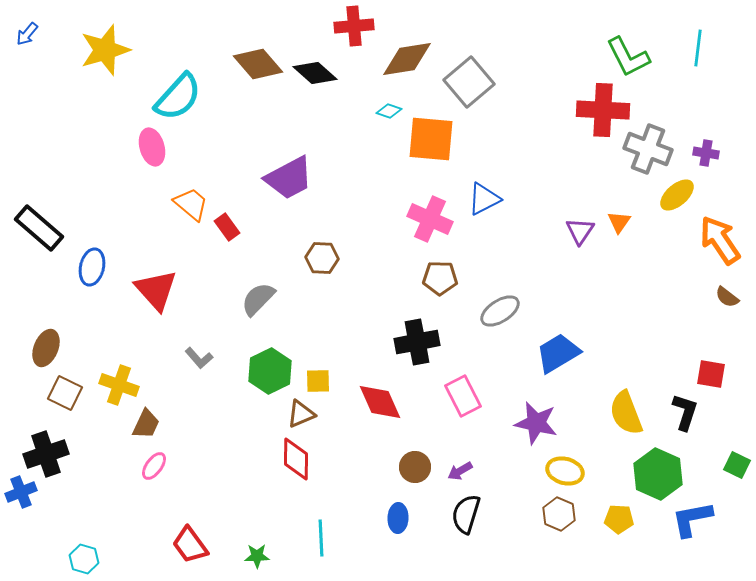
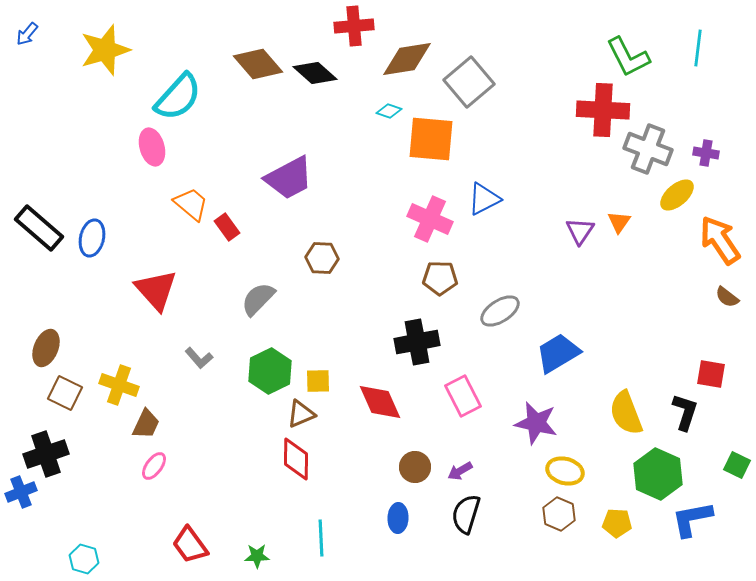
blue ellipse at (92, 267): moved 29 px up
yellow pentagon at (619, 519): moved 2 px left, 4 px down
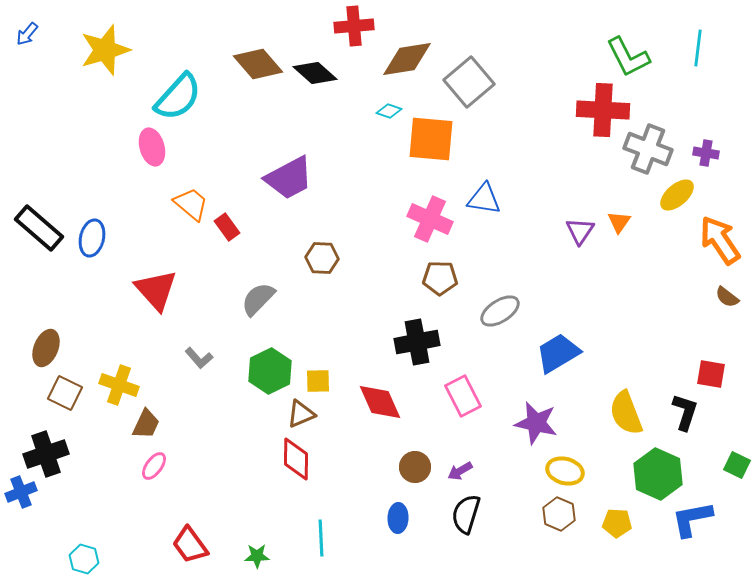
blue triangle at (484, 199): rotated 36 degrees clockwise
